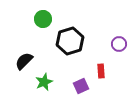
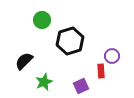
green circle: moved 1 px left, 1 px down
purple circle: moved 7 px left, 12 px down
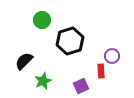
green star: moved 1 px left, 1 px up
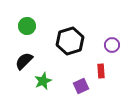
green circle: moved 15 px left, 6 px down
purple circle: moved 11 px up
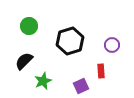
green circle: moved 2 px right
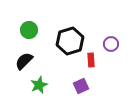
green circle: moved 4 px down
purple circle: moved 1 px left, 1 px up
red rectangle: moved 10 px left, 11 px up
green star: moved 4 px left, 4 px down
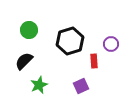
red rectangle: moved 3 px right, 1 px down
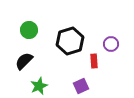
green star: moved 1 px down
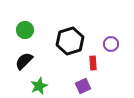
green circle: moved 4 px left
red rectangle: moved 1 px left, 2 px down
purple square: moved 2 px right
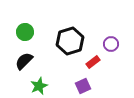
green circle: moved 2 px down
red rectangle: moved 1 px up; rotated 56 degrees clockwise
